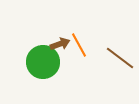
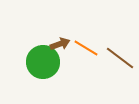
orange line: moved 7 px right, 3 px down; rotated 30 degrees counterclockwise
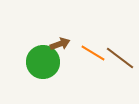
orange line: moved 7 px right, 5 px down
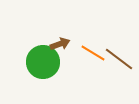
brown line: moved 1 px left, 1 px down
